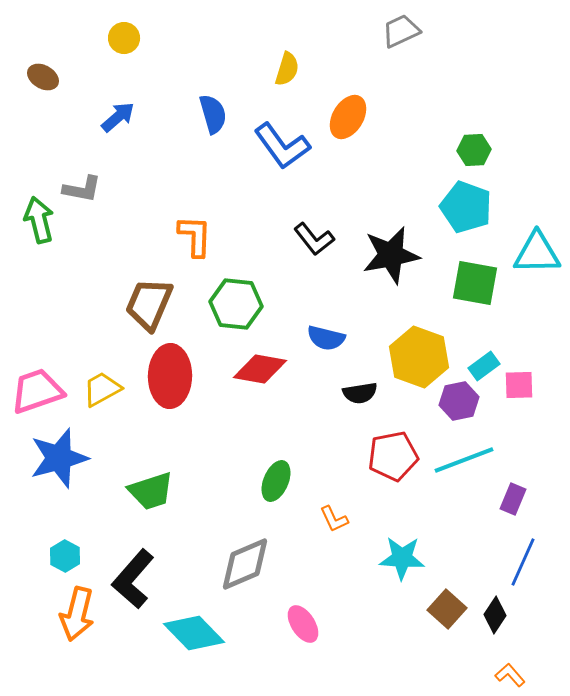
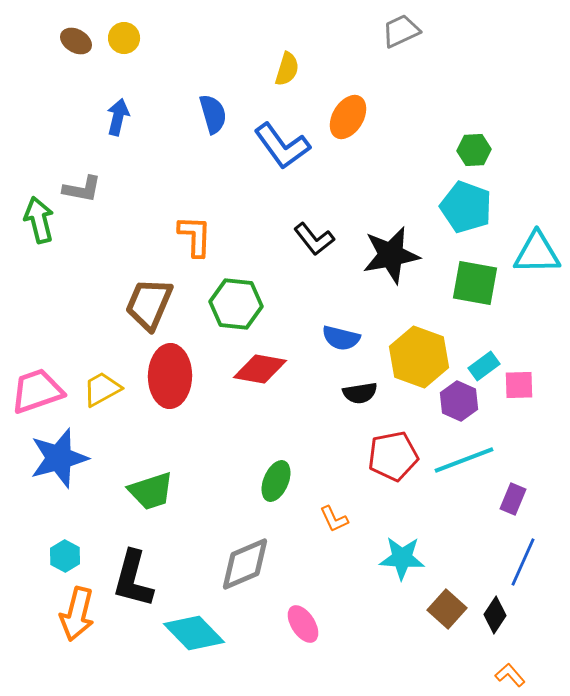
brown ellipse at (43, 77): moved 33 px right, 36 px up
blue arrow at (118, 117): rotated 36 degrees counterclockwise
blue semicircle at (326, 338): moved 15 px right
purple hexagon at (459, 401): rotated 24 degrees counterclockwise
black L-shape at (133, 579): rotated 26 degrees counterclockwise
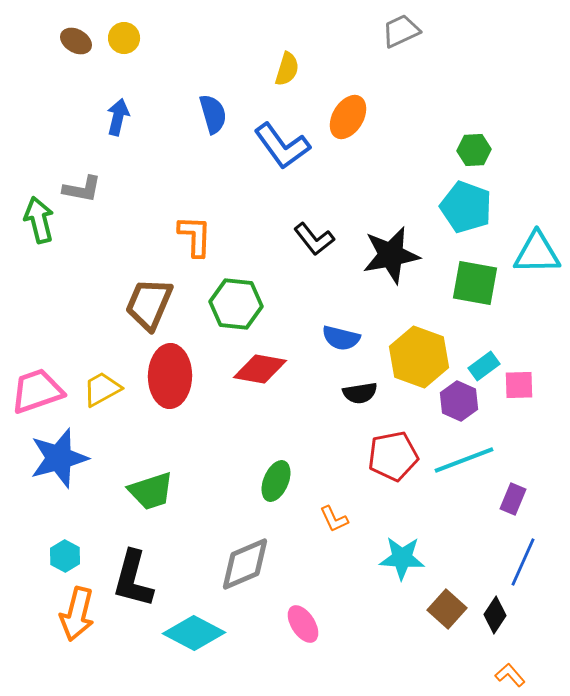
cyan diamond at (194, 633): rotated 18 degrees counterclockwise
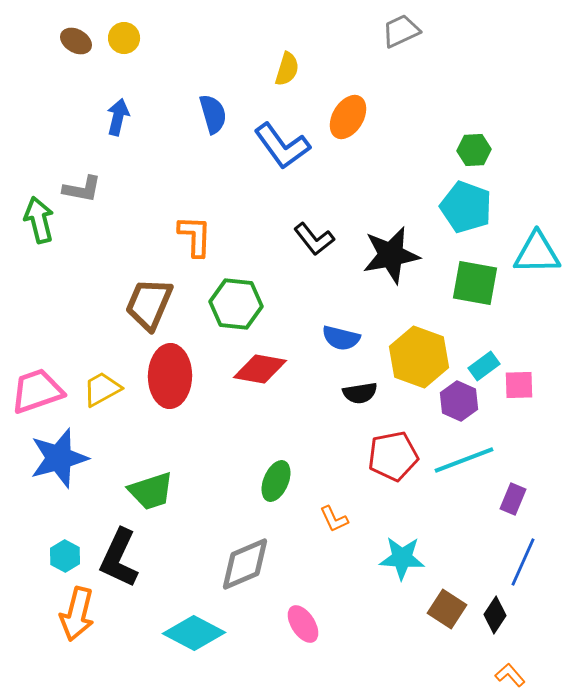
black L-shape at (133, 579): moved 14 px left, 21 px up; rotated 10 degrees clockwise
brown square at (447, 609): rotated 9 degrees counterclockwise
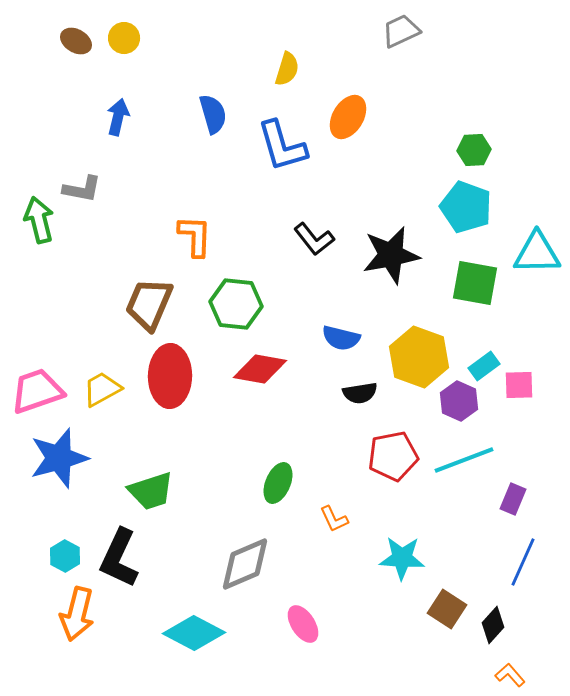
blue L-shape at (282, 146): rotated 20 degrees clockwise
green ellipse at (276, 481): moved 2 px right, 2 px down
black diamond at (495, 615): moved 2 px left, 10 px down; rotated 9 degrees clockwise
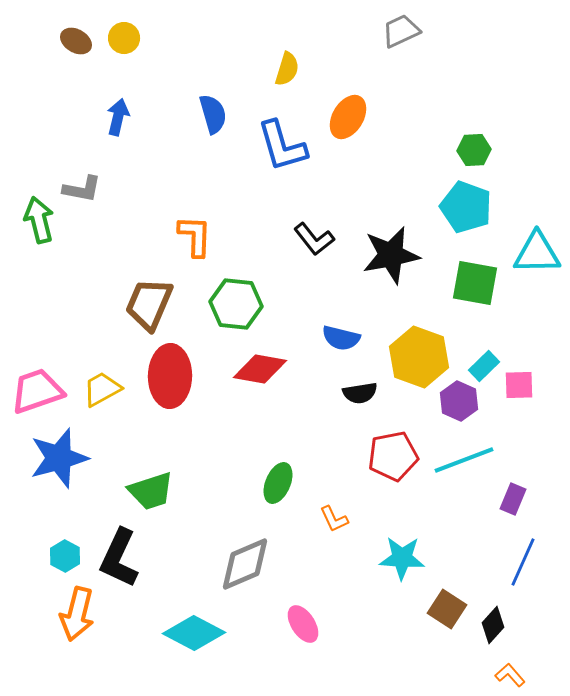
cyan rectangle at (484, 366): rotated 8 degrees counterclockwise
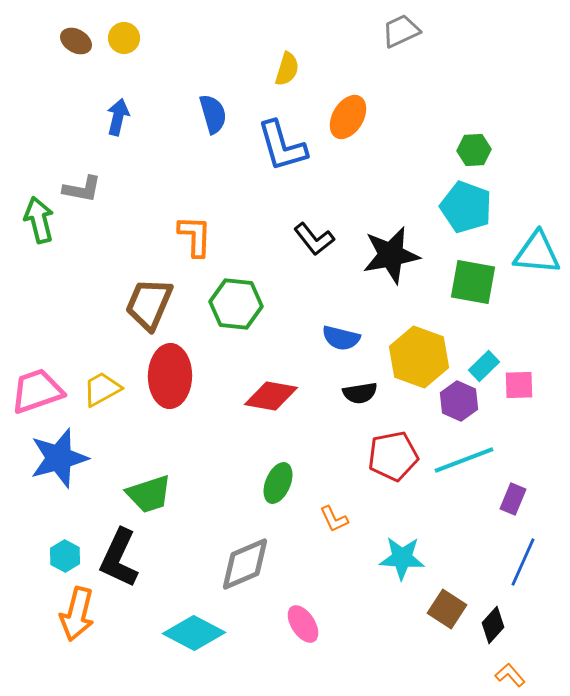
cyan triangle at (537, 253): rotated 6 degrees clockwise
green square at (475, 283): moved 2 px left, 1 px up
red diamond at (260, 369): moved 11 px right, 27 px down
green trapezoid at (151, 491): moved 2 px left, 3 px down
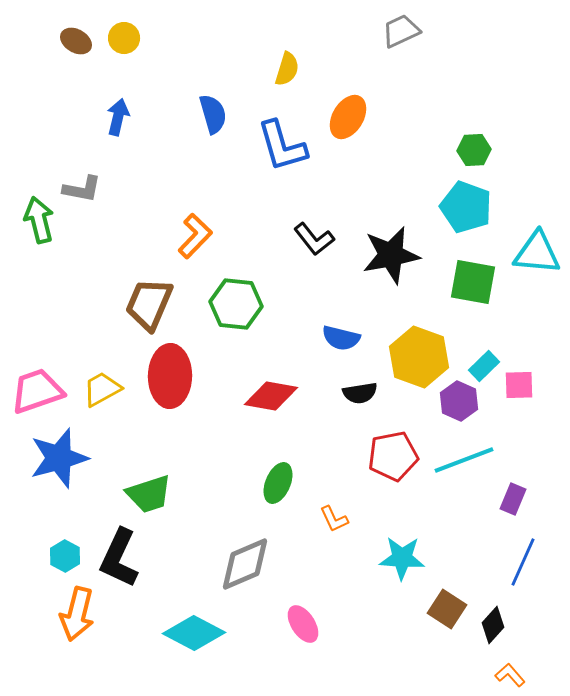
orange L-shape at (195, 236): rotated 42 degrees clockwise
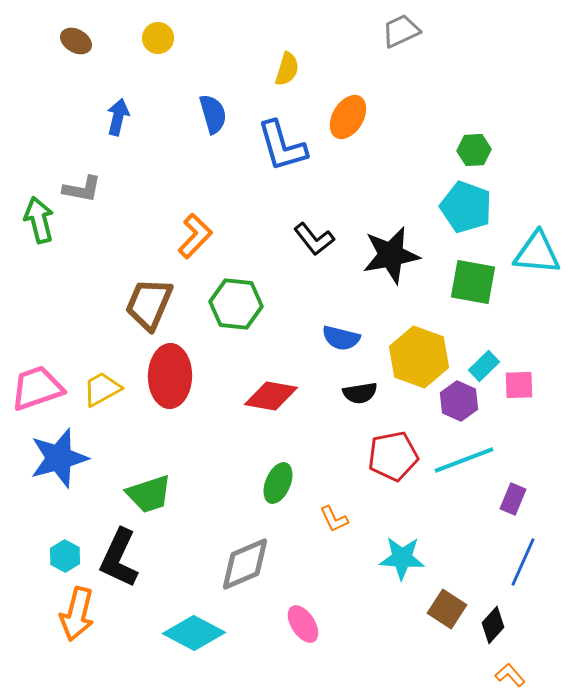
yellow circle at (124, 38): moved 34 px right
pink trapezoid at (37, 391): moved 3 px up
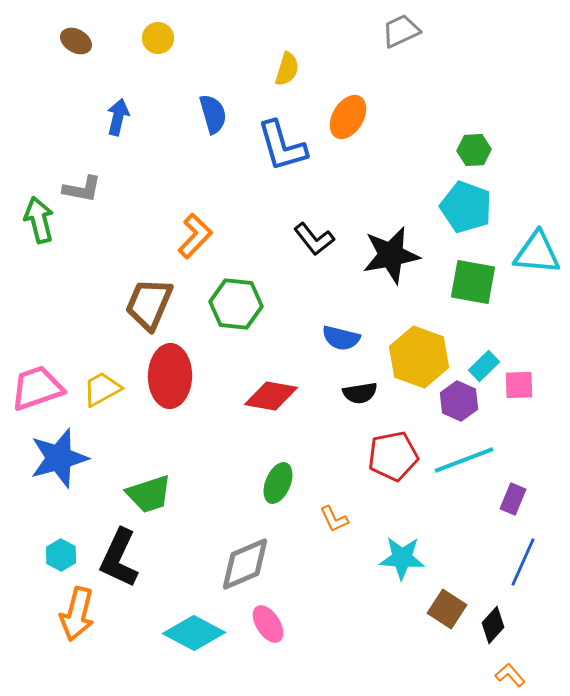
cyan hexagon at (65, 556): moved 4 px left, 1 px up
pink ellipse at (303, 624): moved 35 px left
